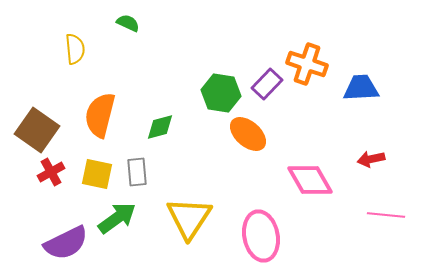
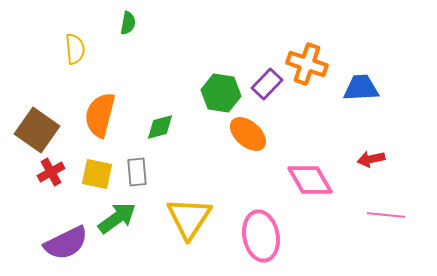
green semicircle: rotated 75 degrees clockwise
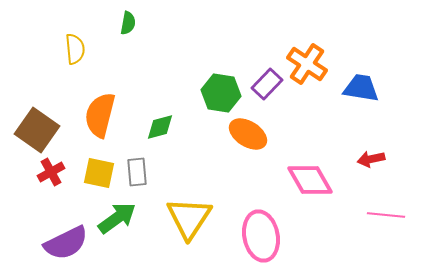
orange cross: rotated 15 degrees clockwise
blue trapezoid: rotated 12 degrees clockwise
orange ellipse: rotated 9 degrees counterclockwise
yellow square: moved 2 px right, 1 px up
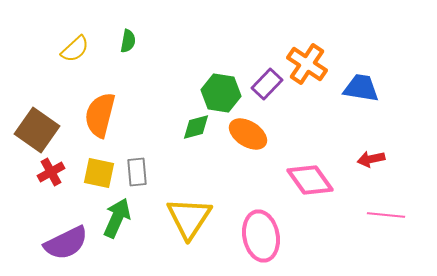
green semicircle: moved 18 px down
yellow semicircle: rotated 52 degrees clockwise
green diamond: moved 36 px right
pink diamond: rotated 6 degrees counterclockwise
green arrow: rotated 30 degrees counterclockwise
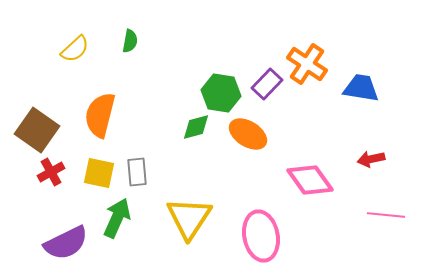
green semicircle: moved 2 px right
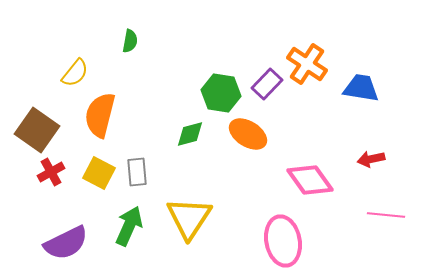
yellow semicircle: moved 24 px down; rotated 8 degrees counterclockwise
green diamond: moved 6 px left, 7 px down
yellow square: rotated 16 degrees clockwise
green arrow: moved 12 px right, 8 px down
pink ellipse: moved 22 px right, 5 px down
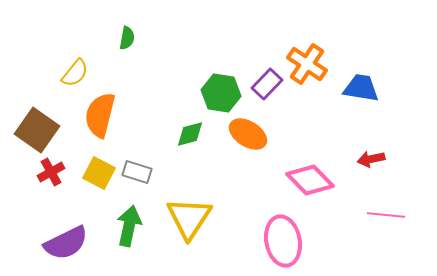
green semicircle: moved 3 px left, 3 px up
gray rectangle: rotated 68 degrees counterclockwise
pink diamond: rotated 9 degrees counterclockwise
green arrow: rotated 12 degrees counterclockwise
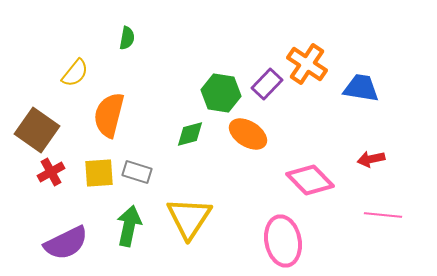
orange semicircle: moved 9 px right
yellow square: rotated 32 degrees counterclockwise
pink line: moved 3 px left
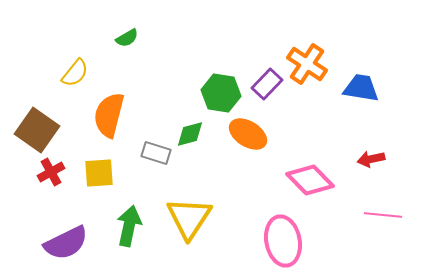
green semicircle: rotated 50 degrees clockwise
gray rectangle: moved 19 px right, 19 px up
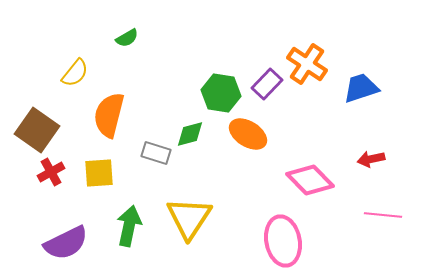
blue trapezoid: rotated 27 degrees counterclockwise
